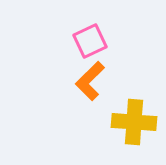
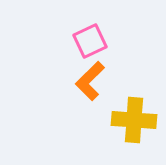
yellow cross: moved 2 px up
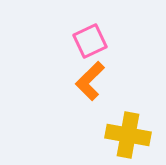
yellow cross: moved 6 px left, 15 px down; rotated 6 degrees clockwise
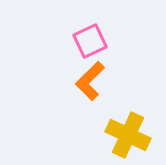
yellow cross: rotated 15 degrees clockwise
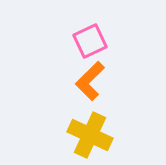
yellow cross: moved 38 px left
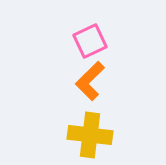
yellow cross: rotated 18 degrees counterclockwise
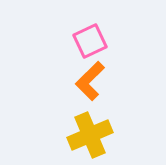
yellow cross: rotated 30 degrees counterclockwise
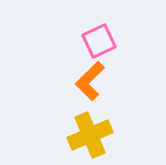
pink square: moved 9 px right
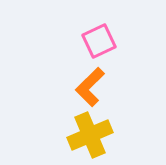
orange L-shape: moved 6 px down
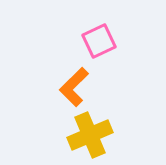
orange L-shape: moved 16 px left
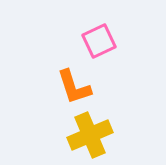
orange L-shape: rotated 63 degrees counterclockwise
